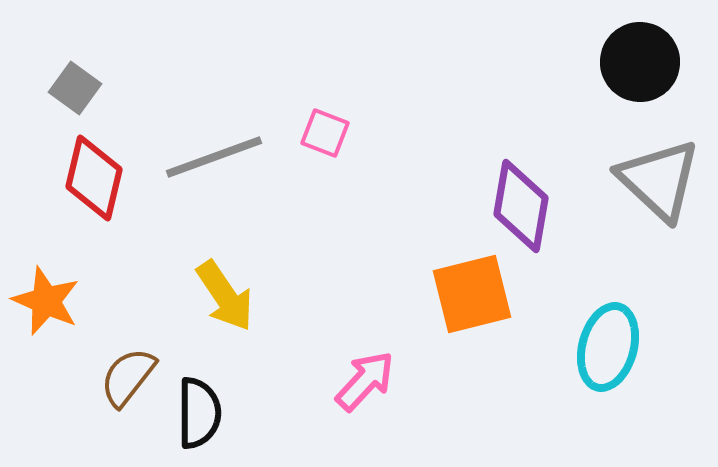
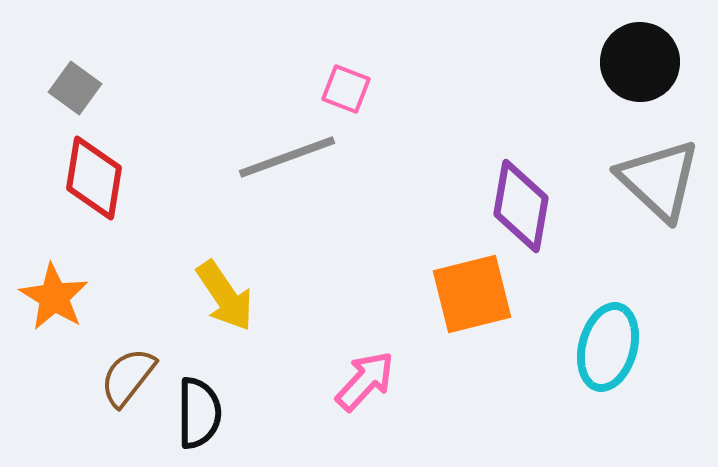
pink square: moved 21 px right, 44 px up
gray line: moved 73 px right
red diamond: rotated 4 degrees counterclockwise
orange star: moved 8 px right, 4 px up; rotated 8 degrees clockwise
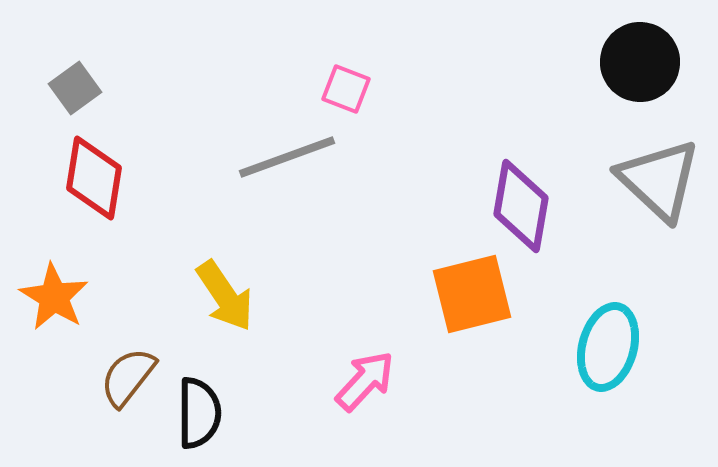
gray square: rotated 18 degrees clockwise
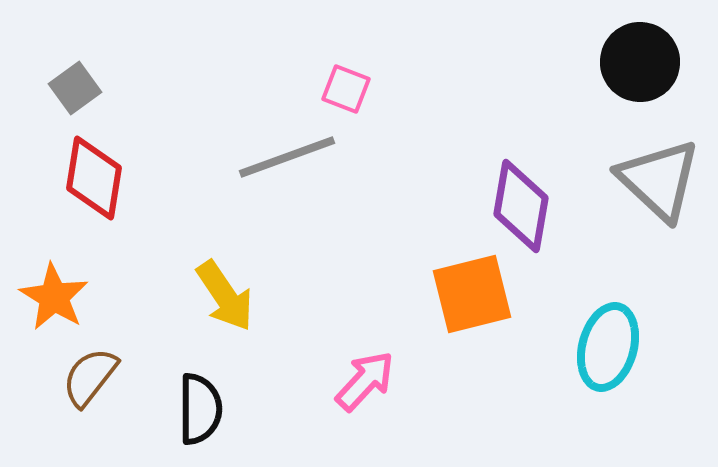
brown semicircle: moved 38 px left
black semicircle: moved 1 px right, 4 px up
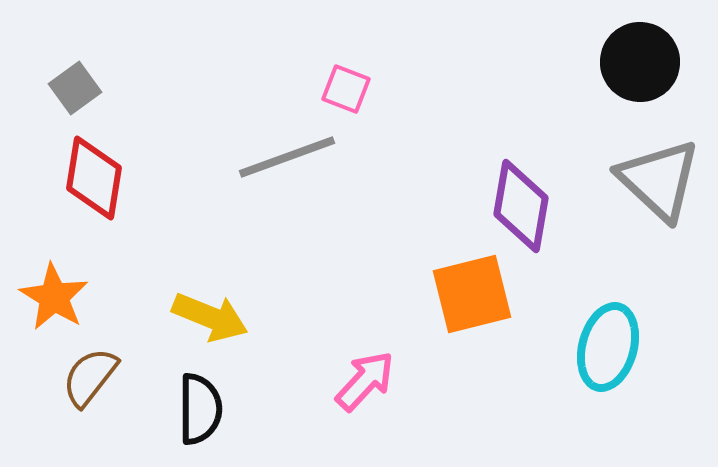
yellow arrow: moved 15 px left, 21 px down; rotated 34 degrees counterclockwise
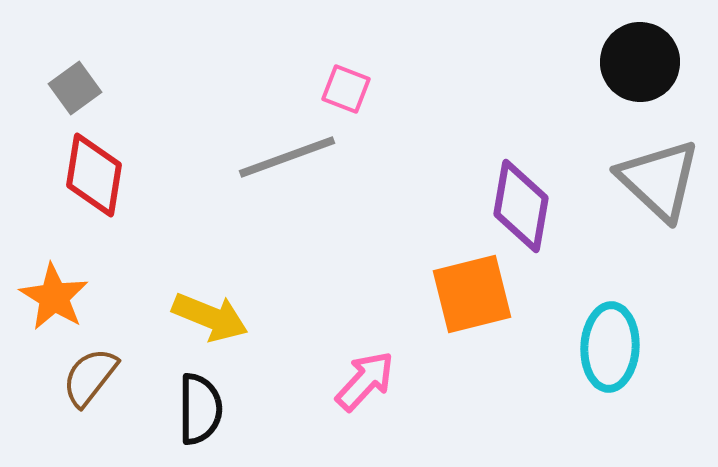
red diamond: moved 3 px up
cyan ellipse: moved 2 px right; rotated 12 degrees counterclockwise
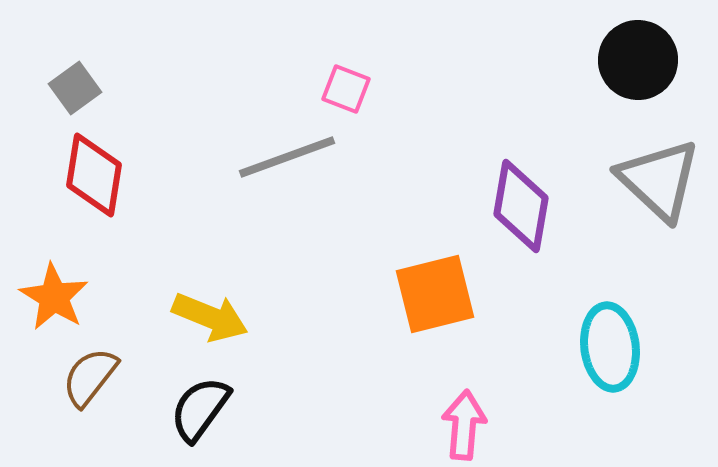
black circle: moved 2 px left, 2 px up
orange square: moved 37 px left
cyan ellipse: rotated 10 degrees counterclockwise
pink arrow: moved 99 px right, 44 px down; rotated 38 degrees counterclockwise
black semicircle: rotated 144 degrees counterclockwise
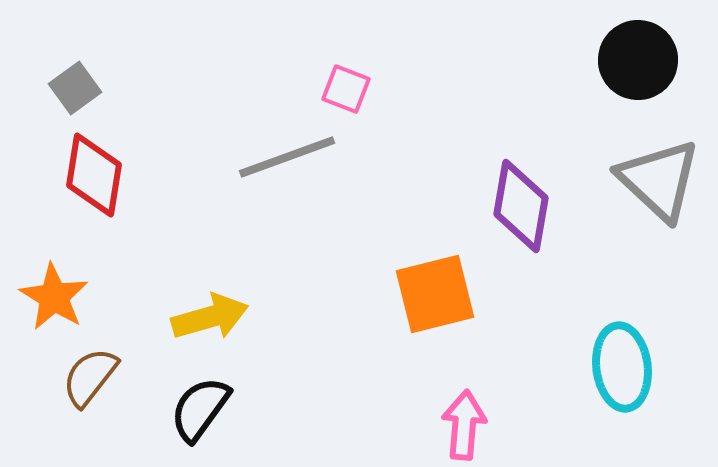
yellow arrow: rotated 38 degrees counterclockwise
cyan ellipse: moved 12 px right, 20 px down
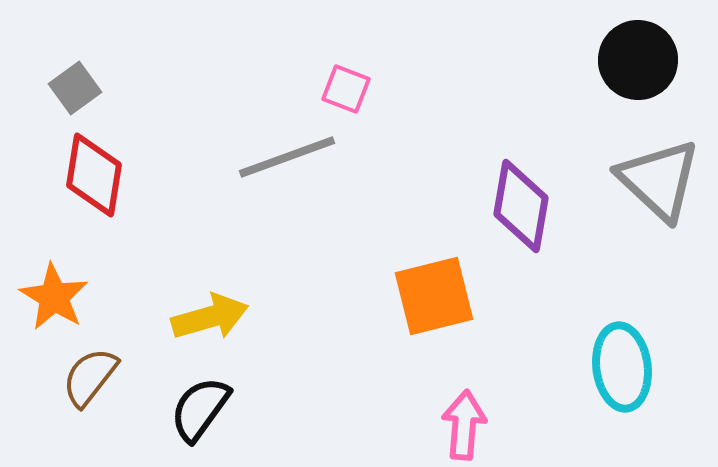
orange square: moved 1 px left, 2 px down
